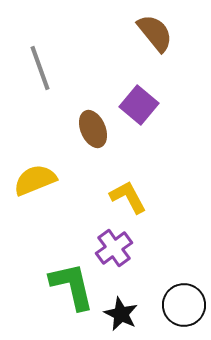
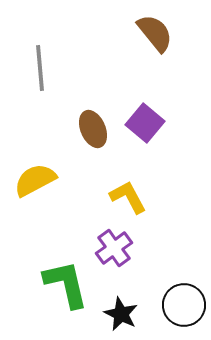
gray line: rotated 15 degrees clockwise
purple square: moved 6 px right, 18 px down
yellow semicircle: rotated 6 degrees counterclockwise
green L-shape: moved 6 px left, 2 px up
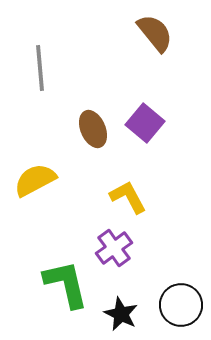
black circle: moved 3 px left
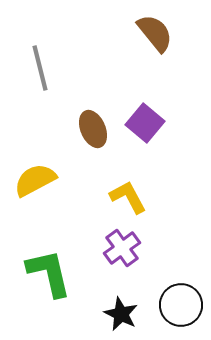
gray line: rotated 9 degrees counterclockwise
purple cross: moved 8 px right
green L-shape: moved 17 px left, 11 px up
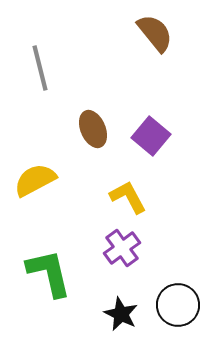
purple square: moved 6 px right, 13 px down
black circle: moved 3 px left
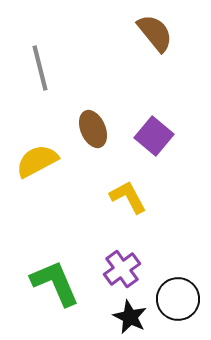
purple square: moved 3 px right
yellow semicircle: moved 2 px right, 19 px up
purple cross: moved 21 px down
green L-shape: moved 6 px right, 10 px down; rotated 10 degrees counterclockwise
black circle: moved 6 px up
black star: moved 9 px right, 3 px down
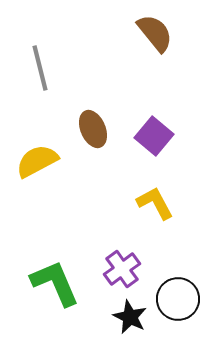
yellow L-shape: moved 27 px right, 6 px down
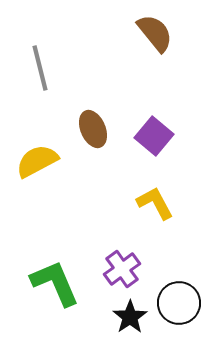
black circle: moved 1 px right, 4 px down
black star: rotated 12 degrees clockwise
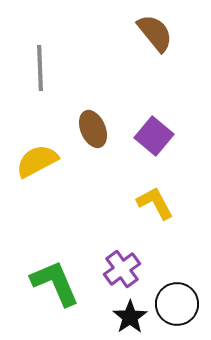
gray line: rotated 12 degrees clockwise
black circle: moved 2 px left, 1 px down
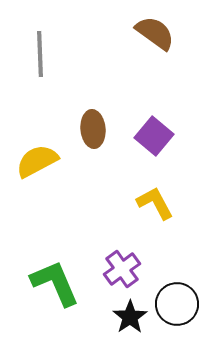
brown semicircle: rotated 15 degrees counterclockwise
gray line: moved 14 px up
brown ellipse: rotated 18 degrees clockwise
